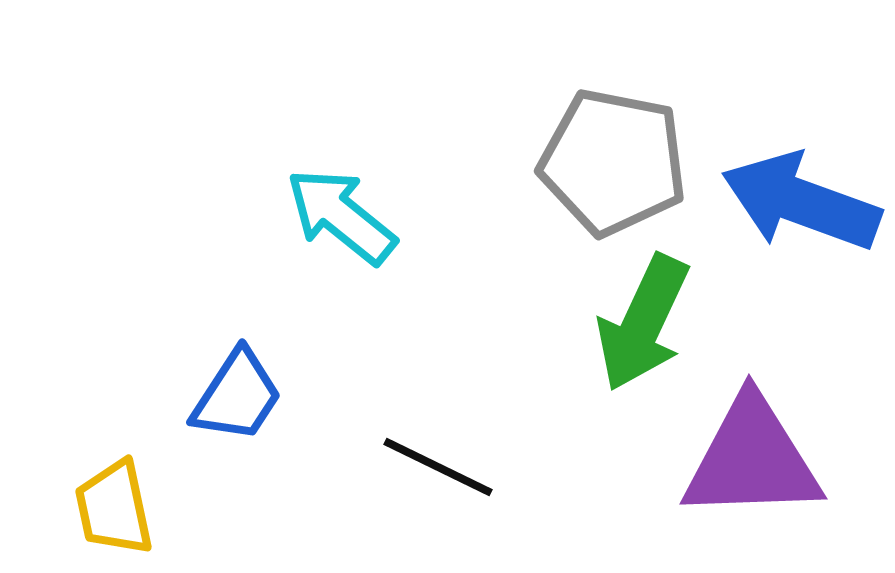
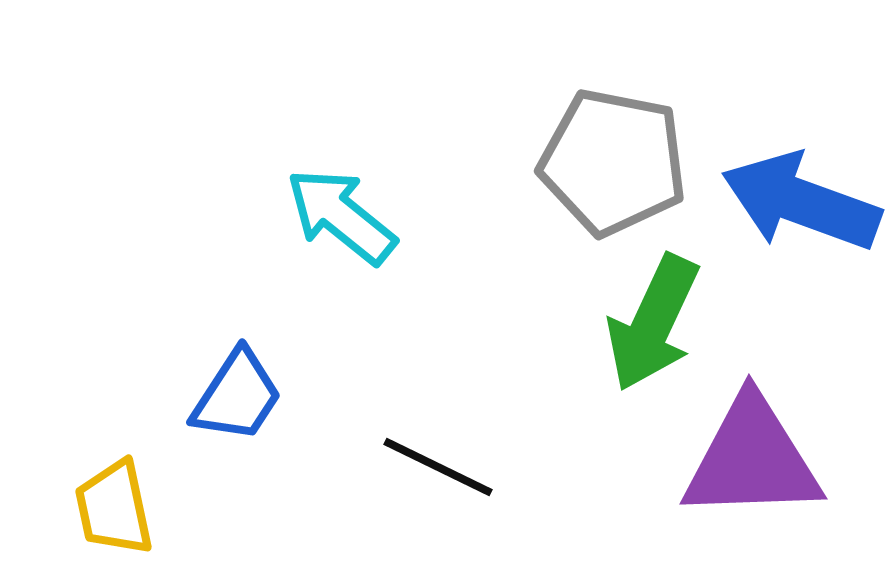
green arrow: moved 10 px right
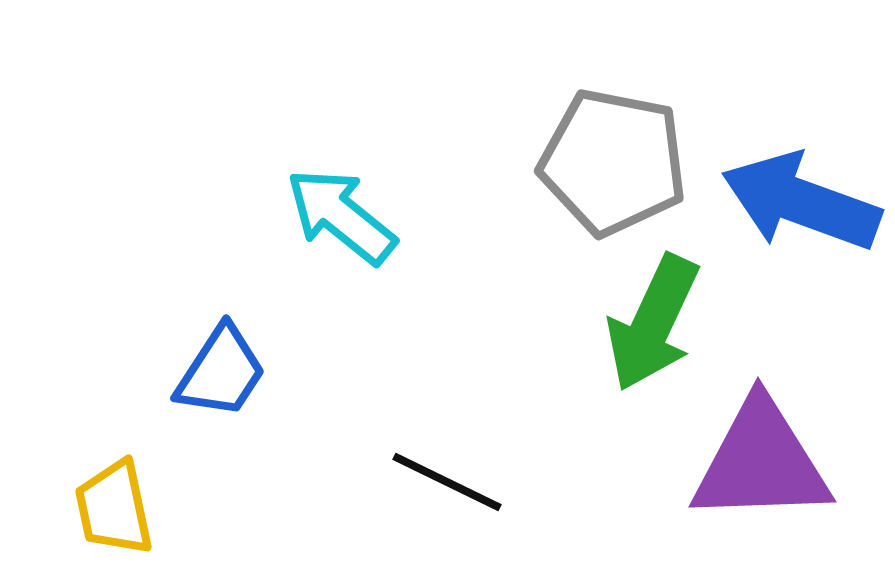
blue trapezoid: moved 16 px left, 24 px up
purple triangle: moved 9 px right, 3 px down
black line: moved 9 px right, 15 px down
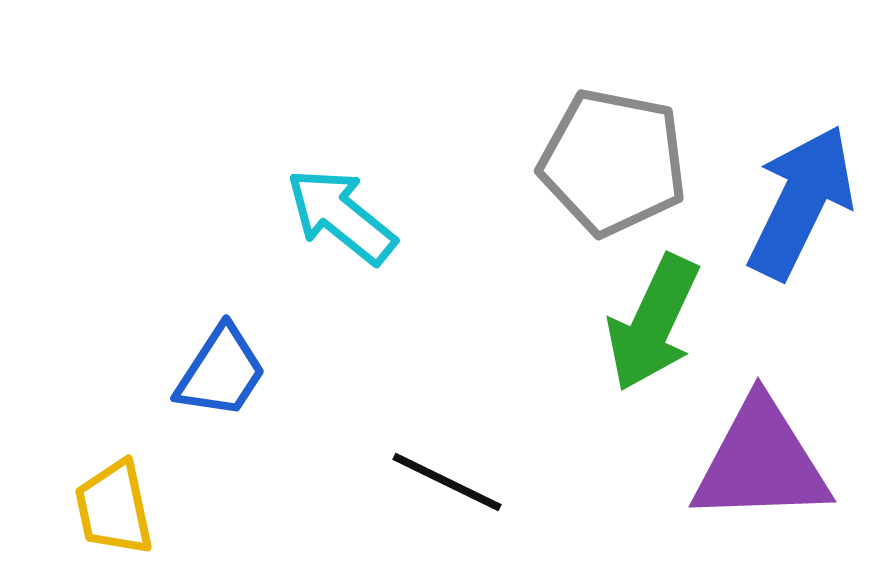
blue arrow: rotated 96 degrees clockwise
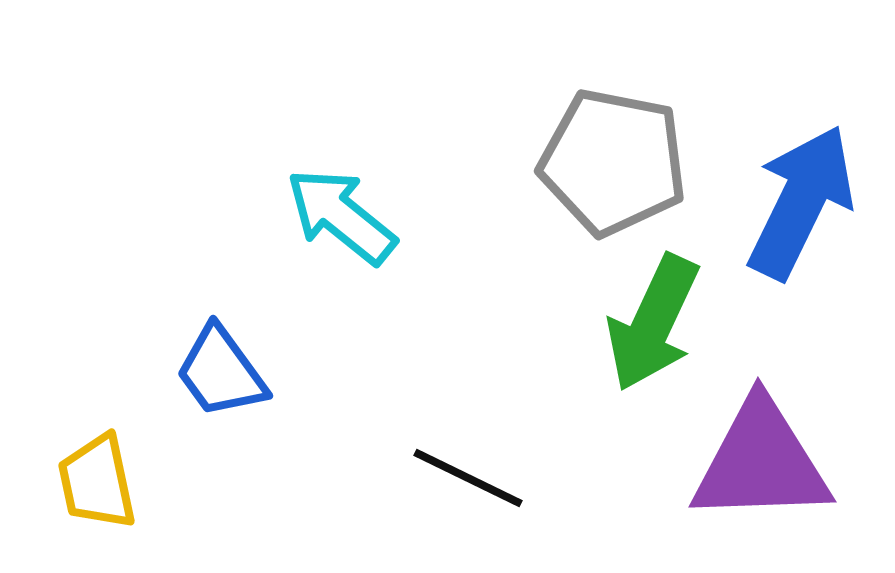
blue trapezoid: rotated 111 degrees clockwise
black line: moved 21 px right, 4 px up
yellow trapezoid: moved 17 px left, 26 px up
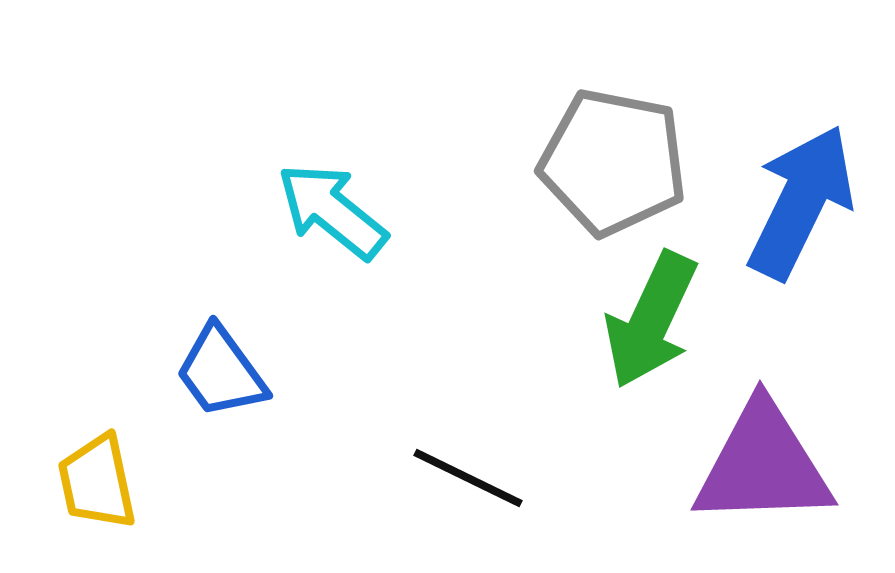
cyan arrow: moved 9 px left, 5 px up
green arrow: moved 2 px left, 3 px up
purple triangle: moved 2 px right, 3 px down
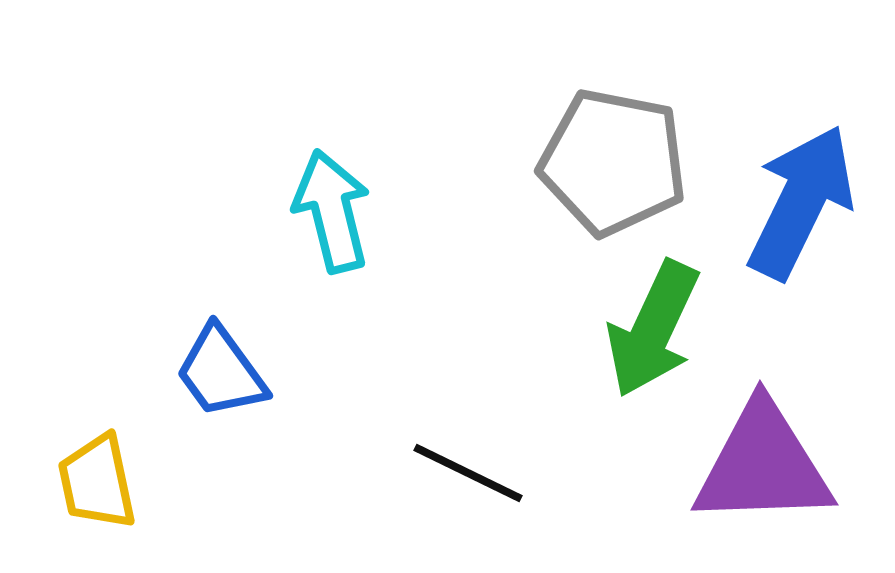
cyan arrow: rotated 37 degrees clockwise
green arrow: moved 2 px right, 9 px down
black line: moved 5 px up
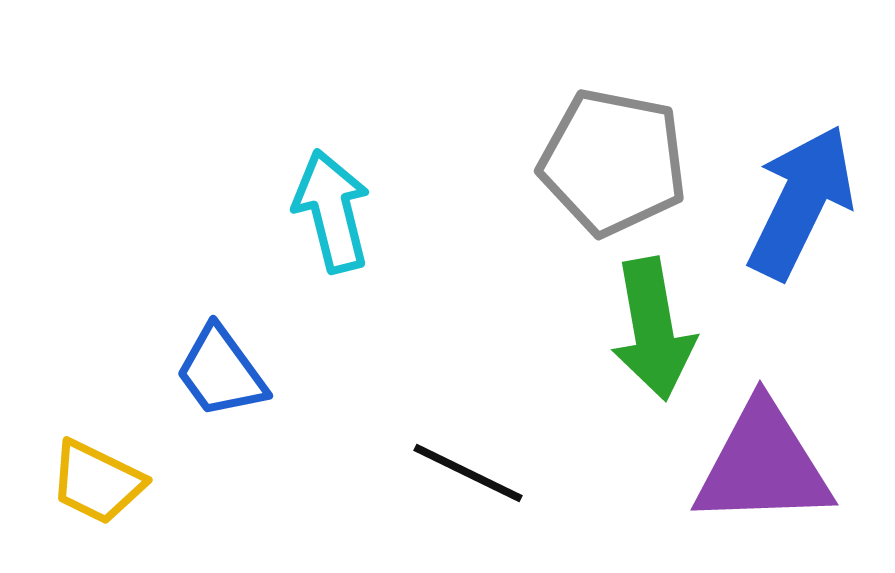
green arrow: rotated 35 degrees counterclockwise
yellow trapezoid: rotated 52 degrees counterclockwise
